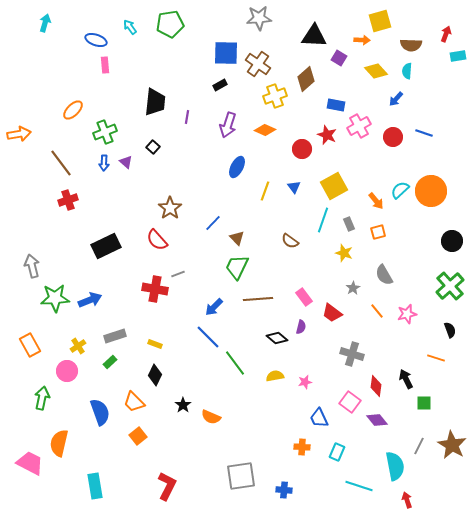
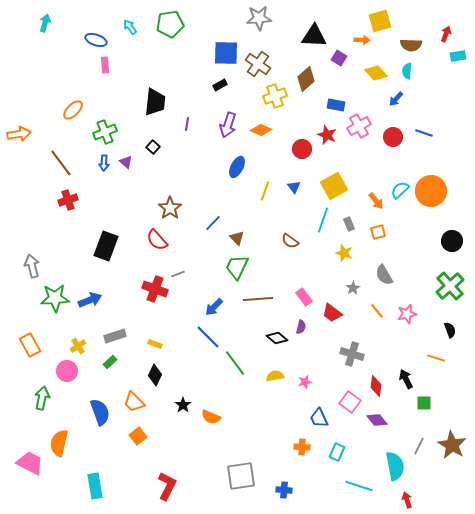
yellow diamond at (376, 71): moved 2 px down
purple line at (187, 117): moved 7 px down
orange diamond at (265, 130): moved 4 px left
black rectangle at (106, 246): rotated 44 degrees counterclockwise
red cross at (155, 289): rotated 10 degrees clockwise
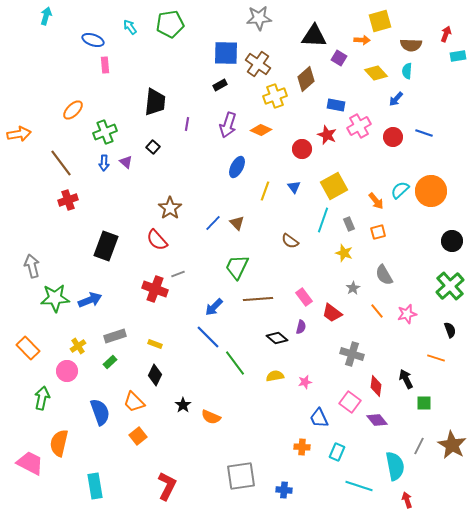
cyan arrow at (45, 23): moved 1 px right, 7 px up
blue ellipse at (96, 40): moved 3 px left
brown triangle at (237, 238): moved 15 px up
orange rectangle at (30, 345): moved 2 px left, 3 px down; rotated 15 degrees counterclockwise
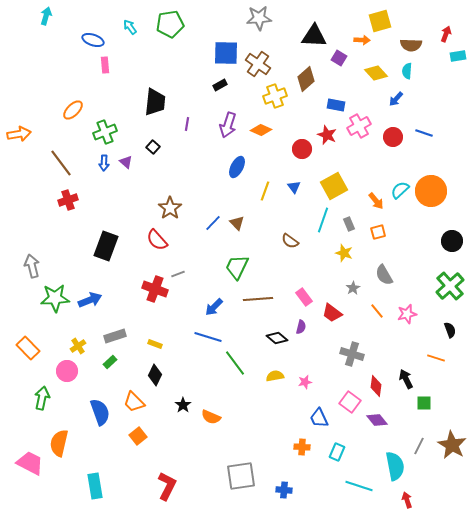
blue line at (208, 337): rotated 28 degrees counterclockwise
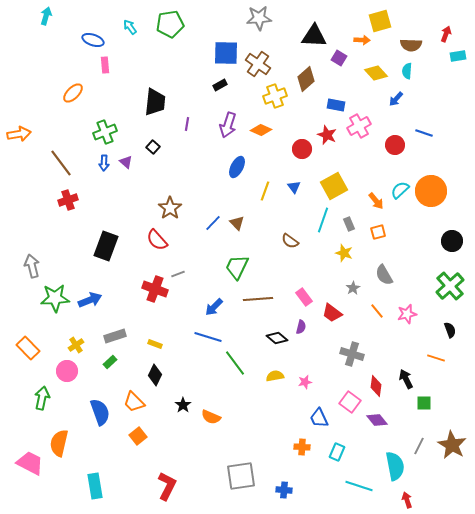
orange ellipse at (73, 110): moved 17 px up
red circle at (393, 137): moved 2 px right, 8 px down
yellow cross at (78, 346): moved 2 px left, 1 px up
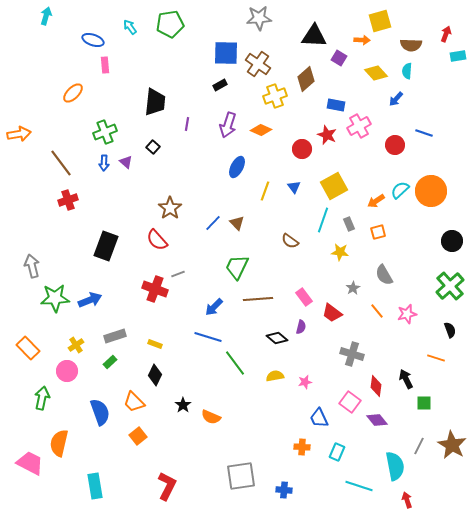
orange arrow at (376, 201): rotated 96 degrees clockwise
yellow star at (344, 253): moved 4 px left, 1 px up; rotated 12 degrees counterclockwise
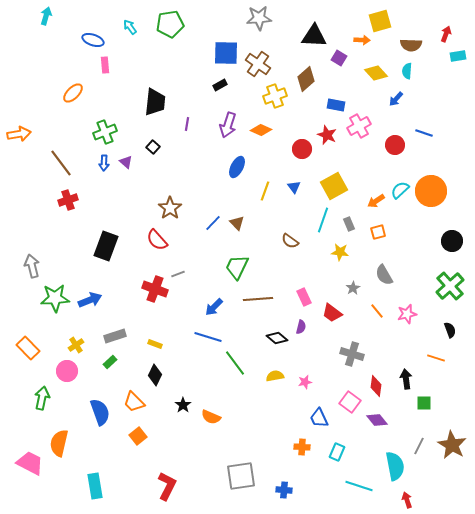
pink rectangle at (304, 297): rotated 12 degrees clockwise
black arrow at (406, 379): rotated 18 degrees clockwise
